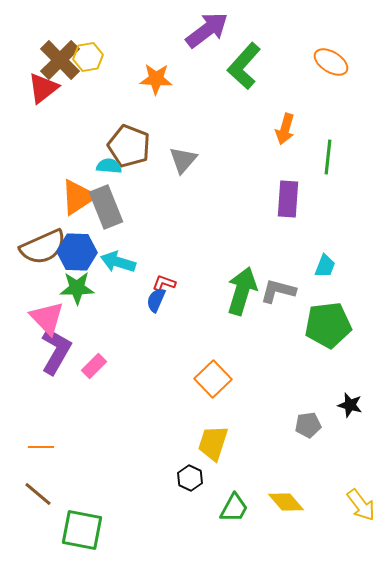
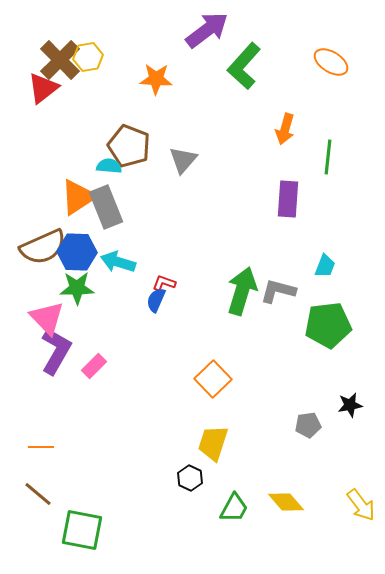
black star: rotated 25 degrees counterclockwise
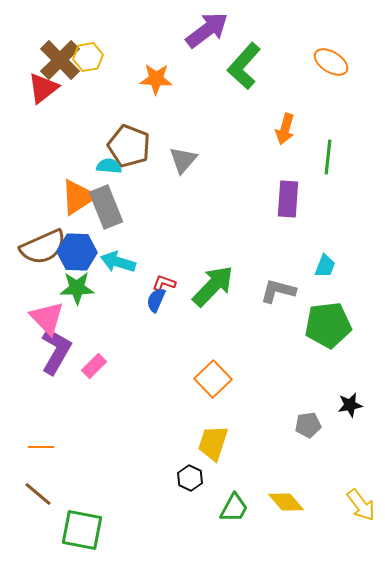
green arrow: moved 29 px left, 5 px up; rotated 27 degrees clockwise
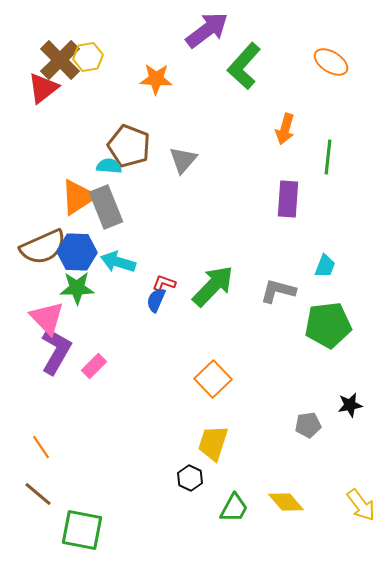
orange line: rotated 55 degrees clockwise
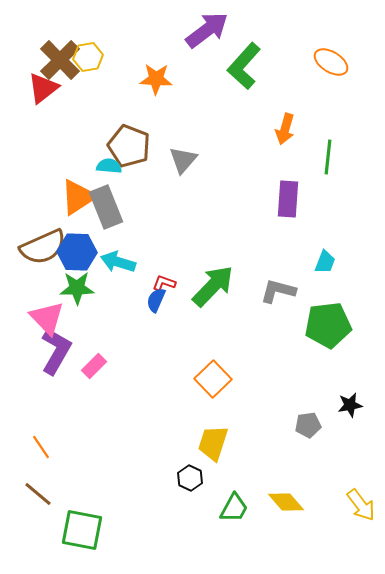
cyan trapezoid: moved 4 px up
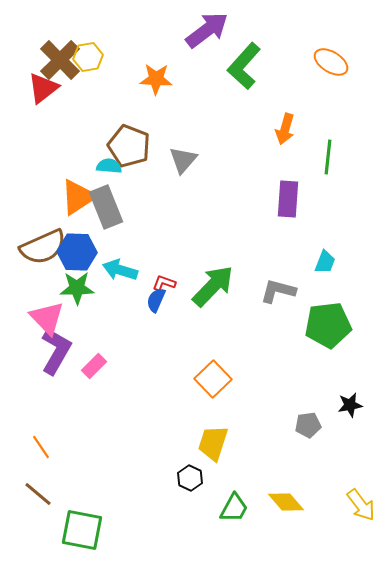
cyan arrow: moved 2 px right, 8 px down
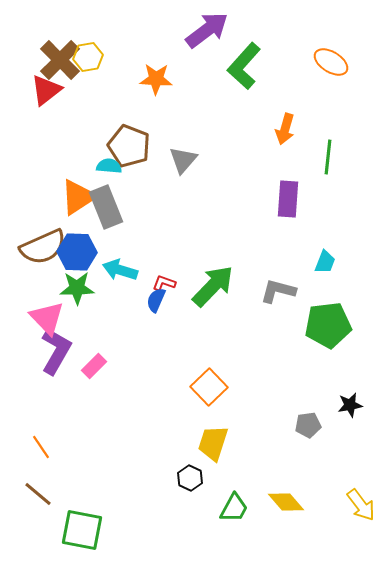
red triangle: moved 3 px right, 2 px down
orange square: moved 4 px left, 8 px down
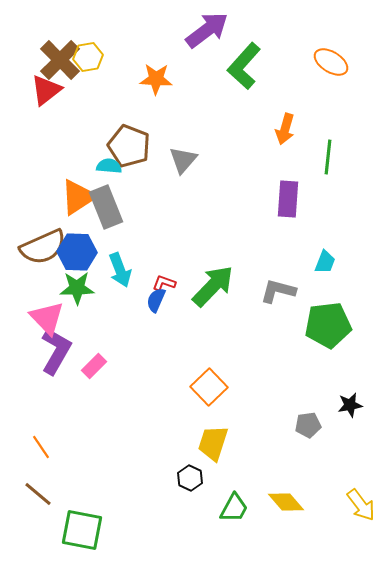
cyan arrow: rotated 128 degrees counterclockwise
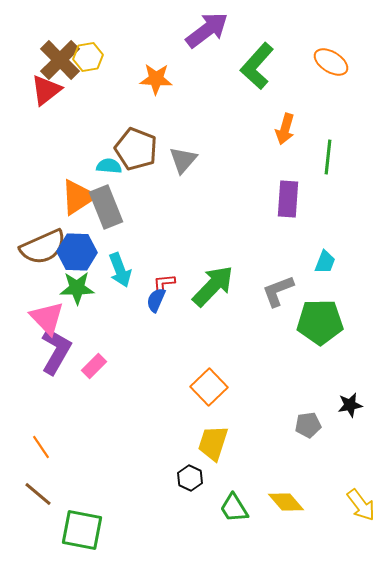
green L-shape: moved 13 px right
brown pentagon: moved 7 px right, 3 px down
red L-shape: rotated 25 degrees counterclockwise
gray L-shape: rotated 36 degrees counterclockwise
green pentagon: moved 8 px left, 3 px up; rotated 6 degrees clockwise
green trapezoid: rotated 120 degrees clockwise
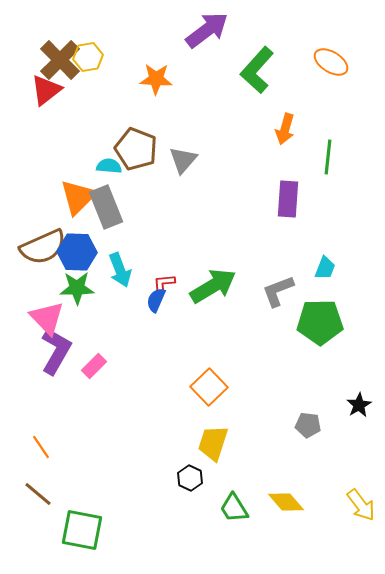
green L-shape: moved 4 px down
orange triangle: rotated 12 degrees counterclockwise
cyan trapezoid: moved 6 px down
green arrow: rotated 15 degrees clockwise
black star: moved 9 px right; rotated 20 degrees counterclockwise
gray pentagon: rotated 15 degrees clockwise
